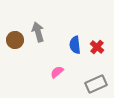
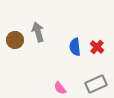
blue semicircle: moved 2 px down
pink semicircle: moved 3 px right, 16 px down; rotated 88 degrees counterclockwise
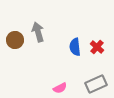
pink semicircle: rotated 80 degrees counterclockwise
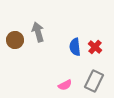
red cross: moved 2 px left
gray rectangle: moved 2 px left, 3 px up; rotated 40 degrees counterclockwise
pink semicircle: moved 5 px right, 3 px up
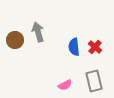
blue semicircle: moved 1 px left
gray rectangle: rotated 40 degrees counterclockwise
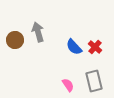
blue semicircle: rotated 36 degrees counterclockwise
pink semicircle: moved 3 px right; rotated 96 degrees counterclockwise
